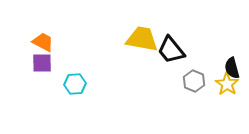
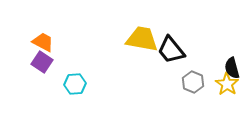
purple square: moved 1 px up; rotated 35 degrees clockwise
gray hexagon: moved 1 px left, 1 px down
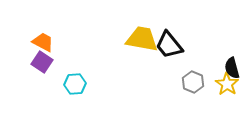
black trapezoid: moved 2 px left, 5 px up
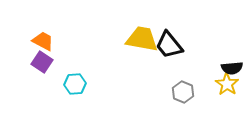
orange trapezoid: moved 1 px up
black semicircle: rotated 80 degrees counterclockwise
gray hexagon: moved 10 px left, 10 px down
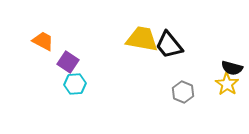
purple square: moved 26 px right
black semicircle: rotated 20 degrees clockwise
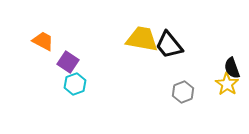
black semicircle: rotated 55 degrees clockwise
cyan hexagon: rotated 15 degrees counterclockwise
gray hexagon: rotated 15 degrees clockwise
